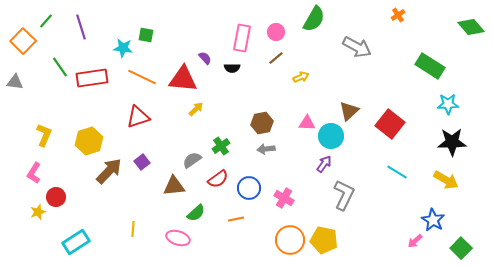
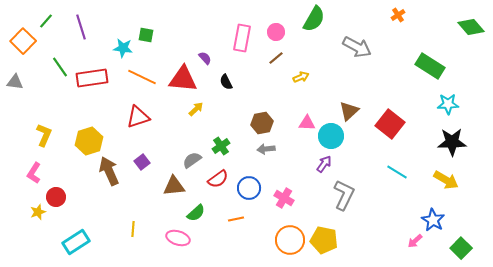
black semicircle at (232, 68): moved 6 px left, 14 px down; rotated 63 degrees clockwise
brown arrow at (109, 171): rotated 68 degrees counterclockwise
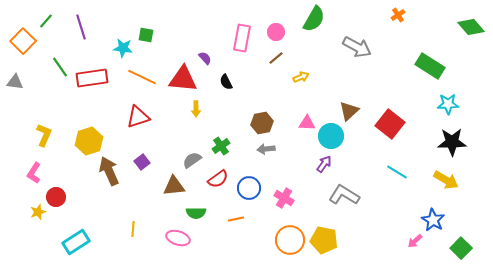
yellow arrow at (196, 109): rotated 133 degrees clockwise
gray L-shape at (344, 195): rotated 84 degrees counterclockwise
green semicircle at (196, 213): rotated 42 degrees clockwise
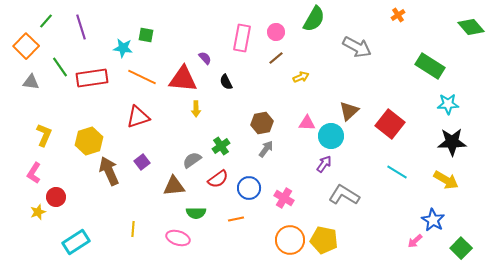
orange square at (23, 41): moved 3 px right, 5 px down
gray triangle at (15, 82): moved 16 px right
gray arrow at (266, 149): rotated 132 degrees clockwise
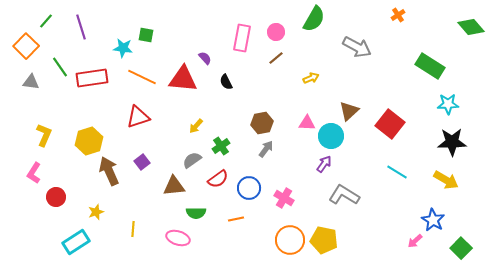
yellow arrow at (301, 77): moved 10 px right, 1 px down
yellow arrow at (196, 109): moved 17 px down; rotated 42 degrees clockwise
yellow star at (38, 212): moved 58 px right
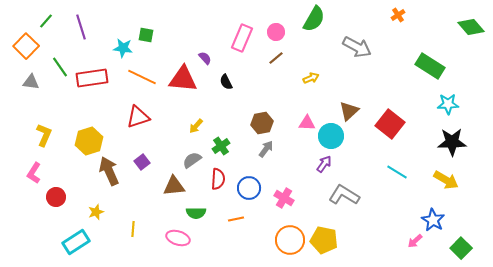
pink rectangle at (242, 38): rotated 12 degrees clockwise
red semicircle at (218, 179): rotated 50 degrees counterclockwise
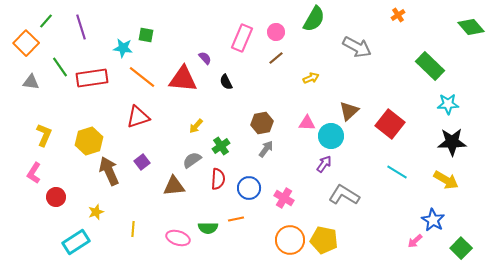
orange square at (26, 46): moved 3 px up
green rectangle at (430, 66): rotated 12 degrees clockwise
orange line at (142, 77): rotated 12 degrees clockwise
green semicircle at (196, 213): moved 12 px right, 15 px down
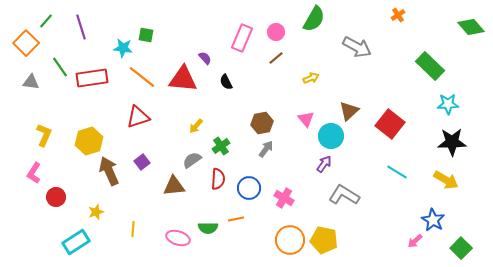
pink triangle at (307, 123): moved 1 px left, 4 px up; rotated 48 degrees clockwise
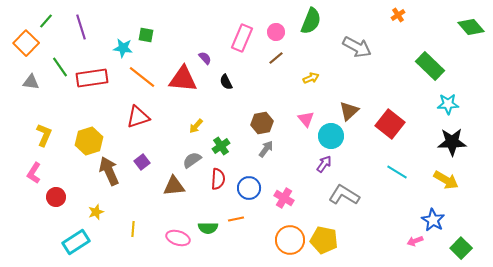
green semicircle at (314, 19): moved 3 px left, 2 px down; rotated 8 degrees counterclockwise
pink arrow at (415, 241): rotated 21 degrees clockwise
